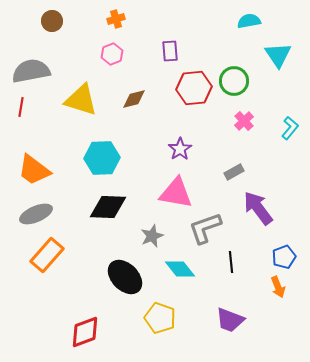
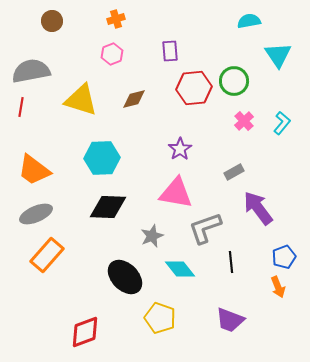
cyan L-shape: moved 8 px left, 5 px up
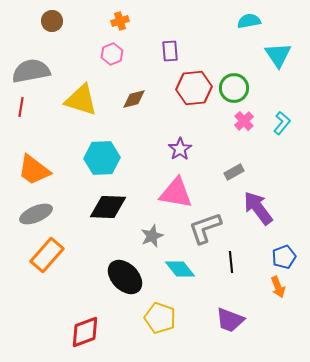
orange cross: moved 4 px right, 2 px down
green circle: moved 7 px down
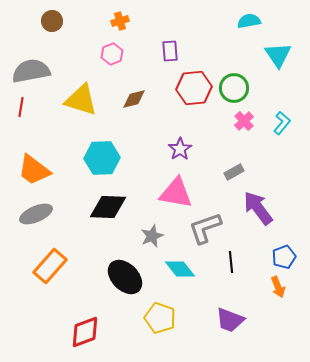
orange rectangle: moved 3 px right, 11 px down
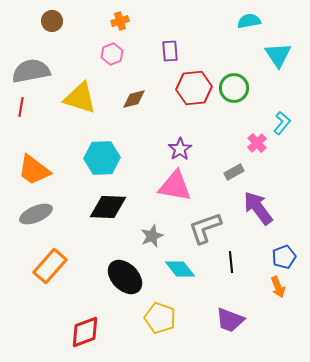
yellow triangle: moved 1 px left, 2 px up
pink cross: moved 13 px right, 22 px down
pink triangle: moved 1 px left, 7 px up
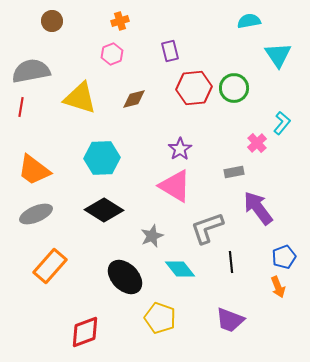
purple rectangle: rotated 10 degrees counterclockwise
gray rectangle: rotated 18 degrees clockwise
pink triangle: rotated 21 degrees clockwise
black diamond: moved 4 px left, 3 px down; rotated 30 degrees clockwise
gray L-shape: moved 2 px right
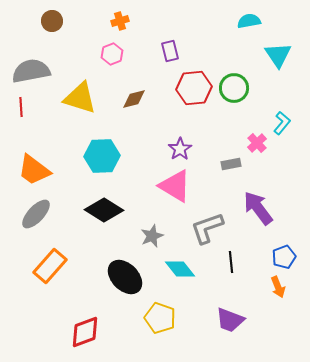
red line: rotated 12 degrees counterclockwise
cyan hexagon: moved 2 px up
gray rectangle: moved 3 px left, 8 px up
gray ellipse: rotated 24 degrees counterclockwise
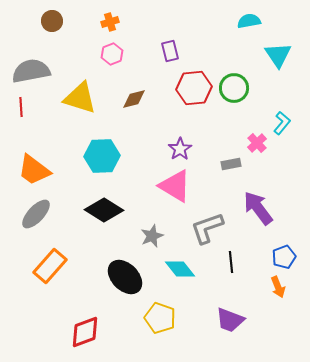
orange cross: moved 10 px left, 1 px down
